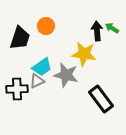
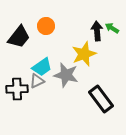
black trapezoid: moved 1 px left, 1 px up; rotated 20 degrees clockwise
yellow star: rotated 30 degrees counterclockwise
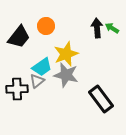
black arrow: moved 3 px up
yellow star: moved 18 px left
gray triangle: rotated 14 degrees counterclockwise
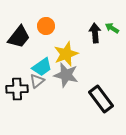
black arrow: moved 2 px left, 5 px down
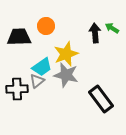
black trapezoid: rotated 130 degrees counterclockwise
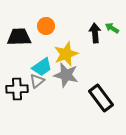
black rectangle: moved 1 px up
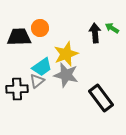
orange circle: moved 6 px left, 2 px down
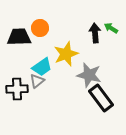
green arrow: moved 1 px left
gray star: moved 23 px right
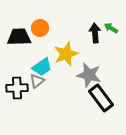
black cross: moved 1 px up
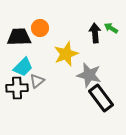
cyan trapezoid: moved 19 px left; rotated 10 degrees counterclockwise
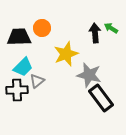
orange circle: moved 2 px right
black cross: moved 2 px down
